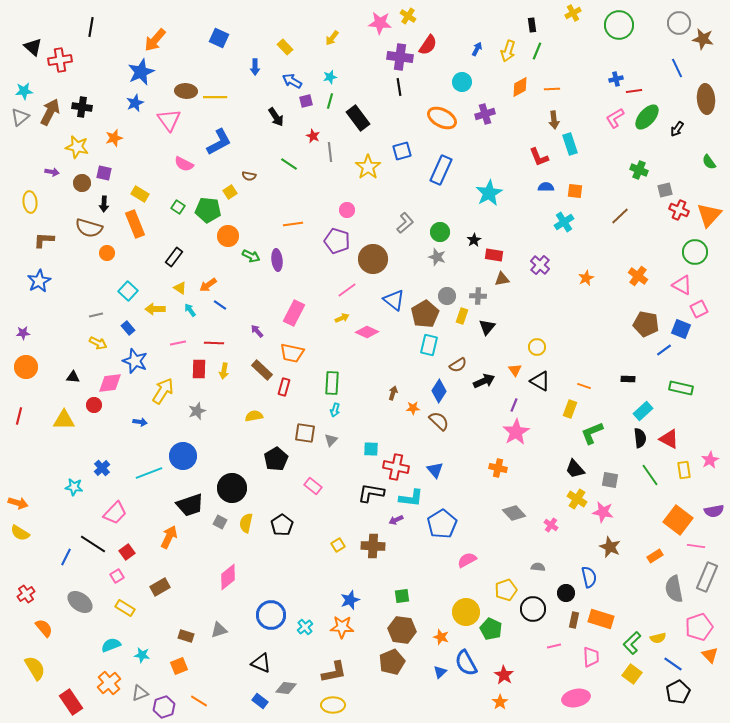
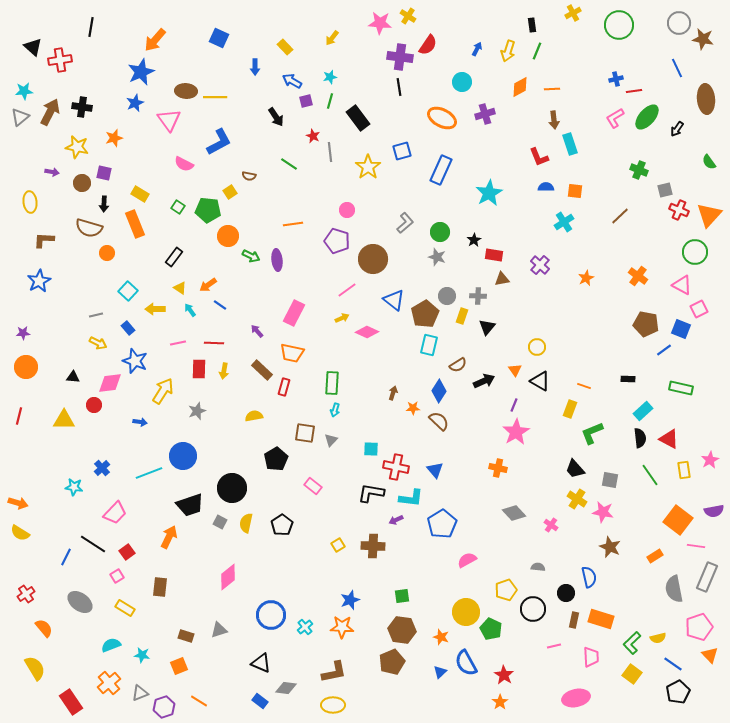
brown rectangle at (160, 587): rotated 54 degrees counterclockwise
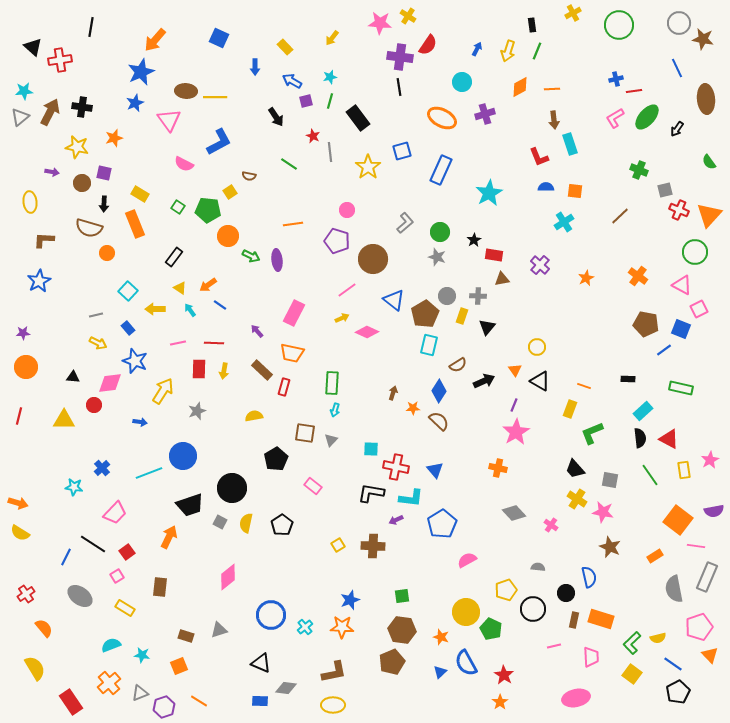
gray ellipse at (80, 602): moved 6 px up
blue rectangle at (260, 701): rotated 35 degrees counterclockwise
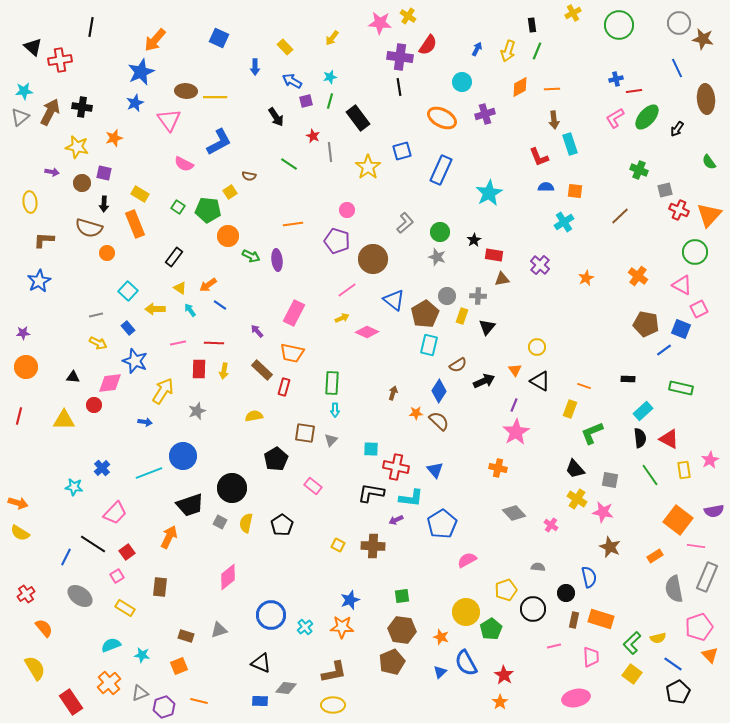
orange star at (413, 408): moved 3 px right, 5 px down
cyan arrow at (335, 410): rotated 16 degrees counterclockwise
blue arrow at (140, 422): moved 5 px right
yellow square at (338, 545): rotated 32 degrees counterclockwise
green pentagon at (491, 629): rotated 15 degrees clockwise
orange line at (199, 701): rotated 18 degrees counterclockwise
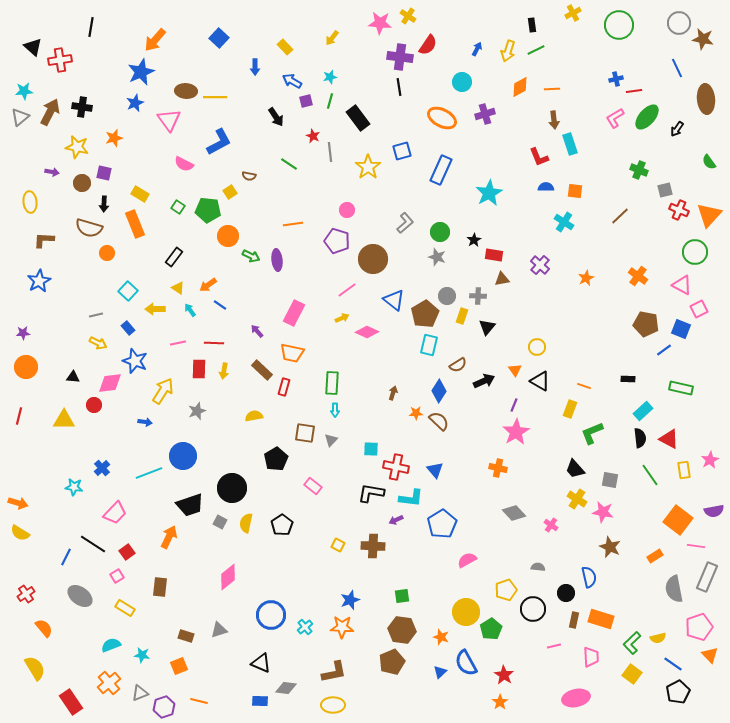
blue square at (219, 38): rotated 18 degrees clockwise
green line at (537, 51): moved 1 px left, 1 px up; rotated 42 degrees clockwise
cyan cross at (564, 222): rotated 24 degrees counterclockwise
yellow triangle at (180, 288): moved 2 px left
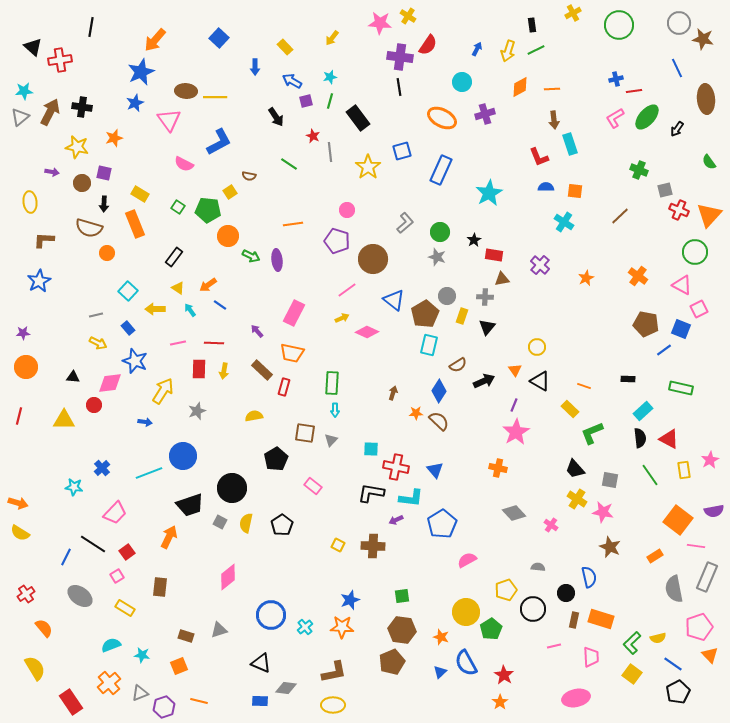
gray cross at (478, 296): moved 7 px right, 1 px down
yellow rectangle at (570, 409): rotated 66 degrees counterclockwise
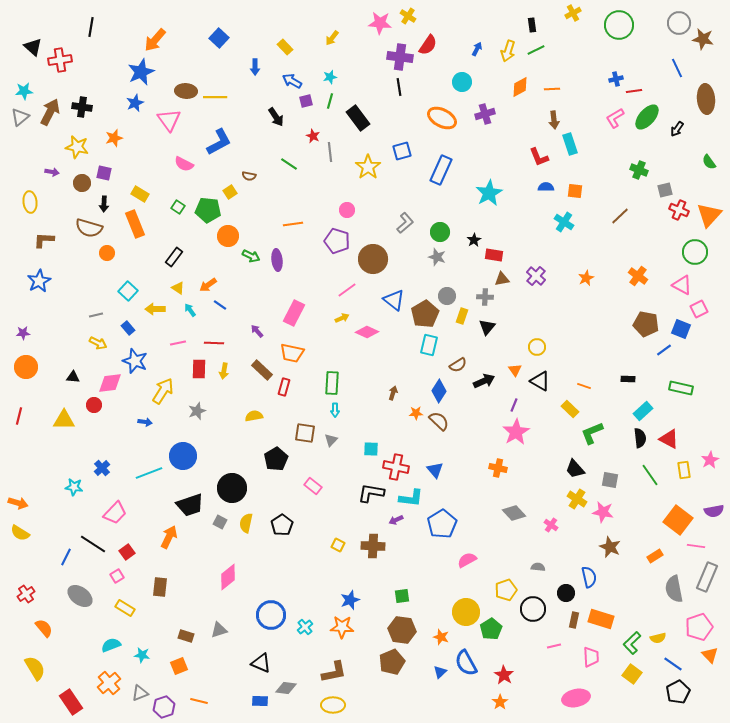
purple cross at (540, 265): moved 4 px left, 11 px down
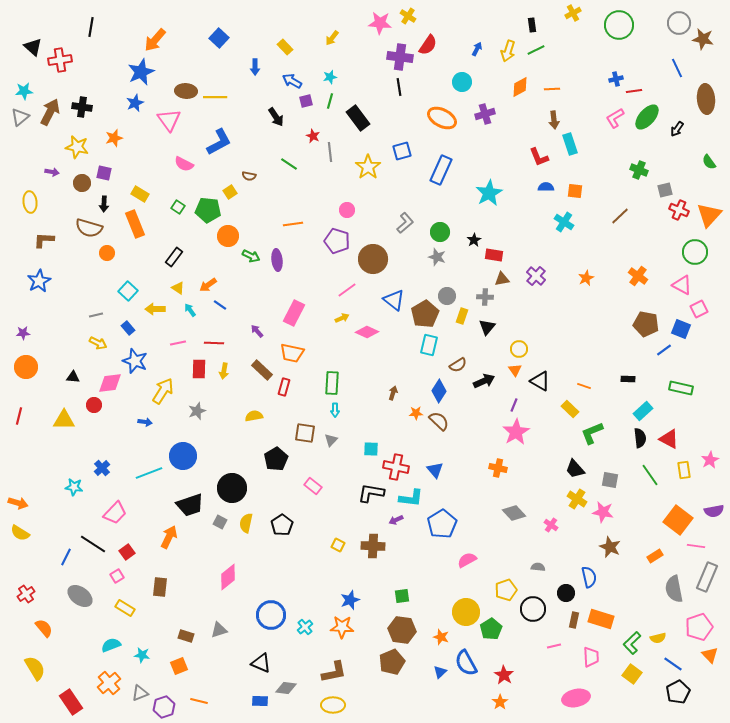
yellow circle at (537, 347): moved 18 px left, 2 px down
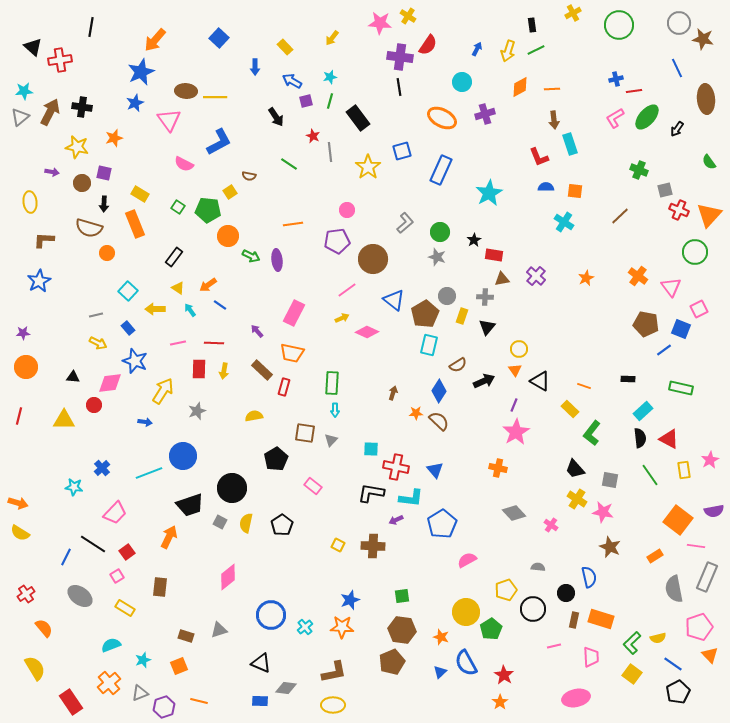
purple pentagon at (337, 241): rotated 25 degrees counterclockwise
pink triangle at (682, 285): moved 11 px left, 2 px down; rotated 25 degrees clockwise
green L-shape at (592, 433): rotated 30 degrees counterclockwise
cyan star at (142, 655): moved 1 px right, 5 px down; rotated 28 degrees counterclockwise
